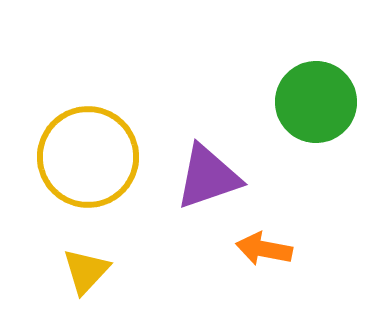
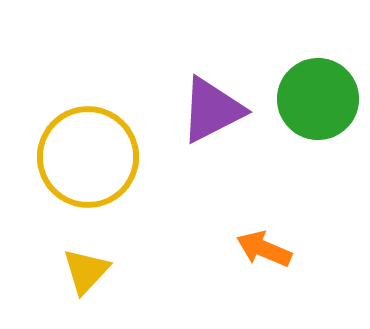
green circle: moved 2 px right, 3 px up
purple triangle: moved 4 px right, 67 px up; rotated 8 degrees counterclockwise
orange arrow: rotated 12 degrees clockwise
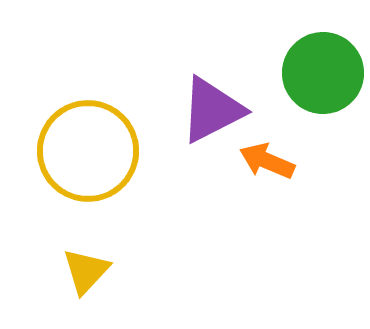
green circle: moved 5 px right, 26 px up
yellow circle: moved 6 px up
orange arrow: moved 3 px right, 88 px up
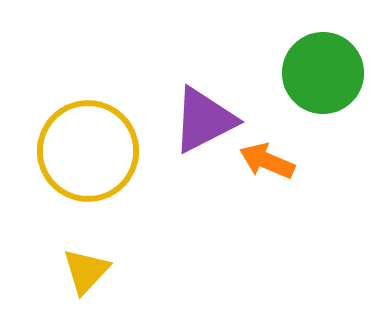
purple triangle: moved 8 px left, 10 px down
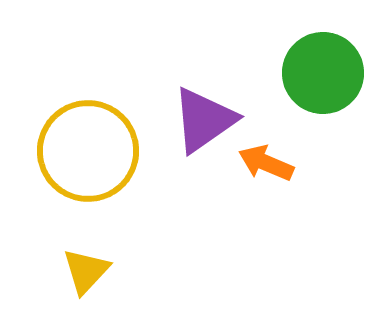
purple triangle: rotated 8 degrees counterclockwise
orange arrow: moved 1 px left, 2 px down
